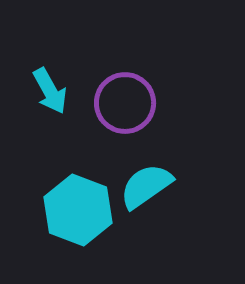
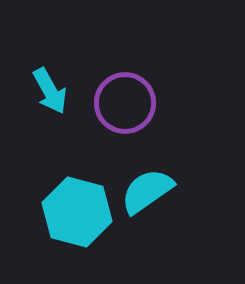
cyan semicircle: moved 1 px right, 5 px down
cyan hexagon: moved 1 px left, 2 px down; rotated 6 degrees counterclockwise
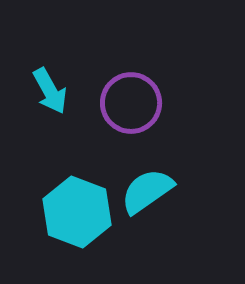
purple circle: moved 6 px right
cyan hexagon: rotated 6 degrees clockwise
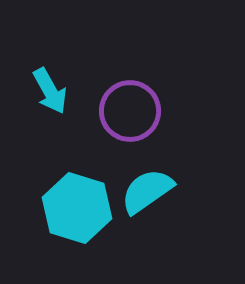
purple circle: moved 1 px left, 8 px down
cyan hexagon: moved 4 px up; rotated 4 degrees counterclockwise
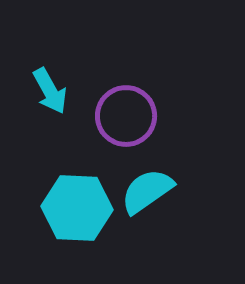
purple circle: moved 4 px left, 5 px down
cyan hexagon: rotated 14 degrees counterclockwise
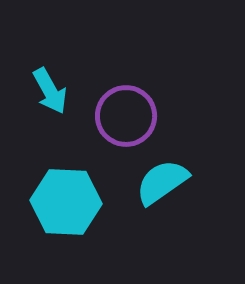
cyan semicircle: moved 15 px right, 9 px up
cyan hexagon: moved 11 px left, 6 px up
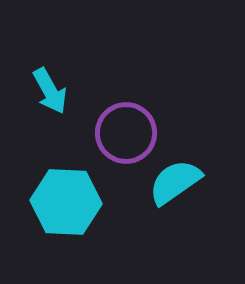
purple circle: moved 17 px down
cyan semicircle: moved 13 px right
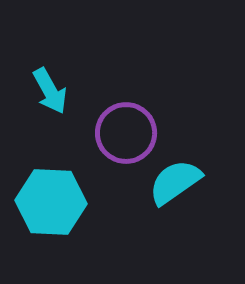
cyan hexagon: moved 15 px left
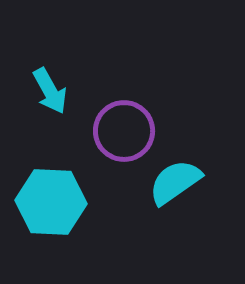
purple circle: moved 2 px left, 2 px up
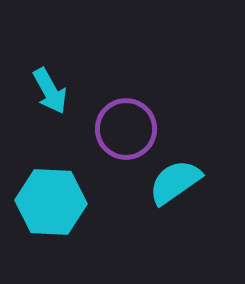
purple circle: moved 2 px right, 2 px up
